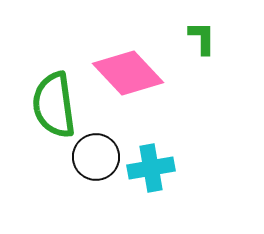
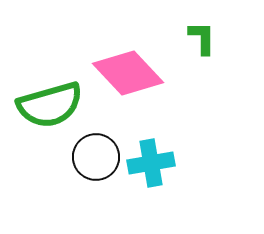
green semicircle: moved 4 px left; rotated 98 degrees counterclockwise
cyan cross: moved 5 px up
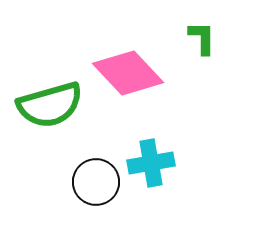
black circle: moved 25 px down
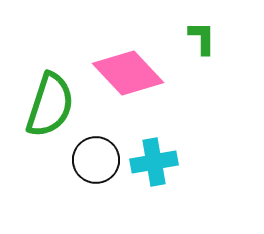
green semicircle: rotated 56 degrees counterclockwise
cyan cross: moved 3 px right, 1 px up
black circle: moved 22 px up
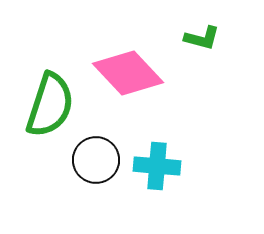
green L-shape: rotated 105 degrees clockwise
cyan cross: moved 3 px right, 4 px down; rotated 15 degrees clockwise
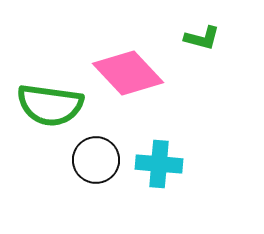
green semicircle: rotated 80 degrees clockwise
cyan cross: moved 2 px right, 2 px up
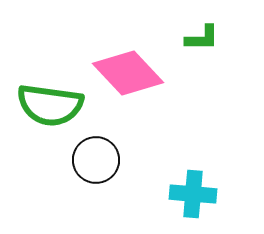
green L-shape: rotated 15 degrees counterclockwise
cyan cross: moved 34 px right, 30 px down
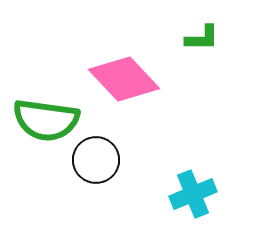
pink diamond: moved 4 px left, 6 px down
green semicircle: moved 4 px left, 15 px down
cyan cross: rotated 27 degrees counterclockwise
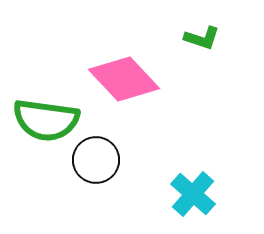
green L-shape: rotated 18 degrees clockwise
cyan cross: rotated 27 degrees counterclockwise
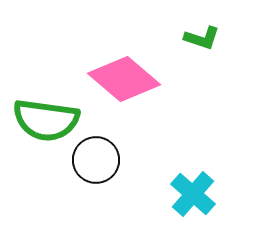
pink diamond: rotated 6 degrees counterclockwise
